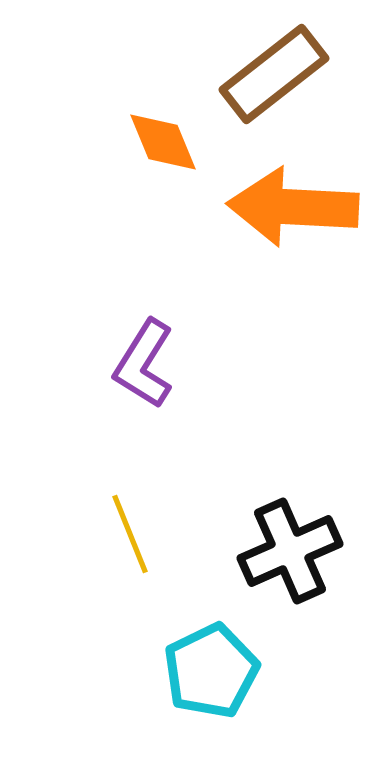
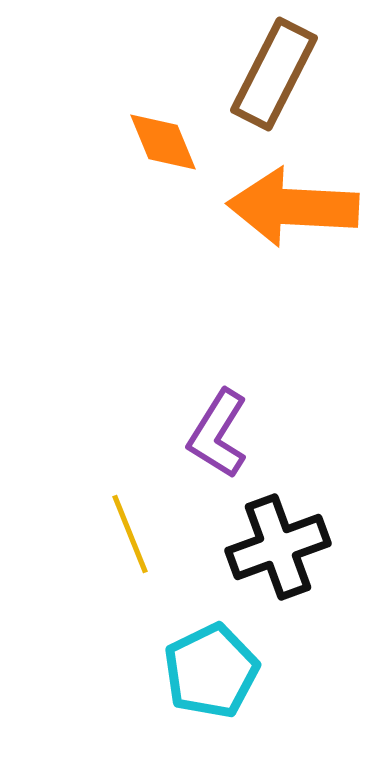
brown rectangle: rotated 25 degrees counterclockwise
purple L-shape: moved 74 px right, 70 px down
black cross: moved 12 px left, 4 px up; rotated 4 degrees clockwise
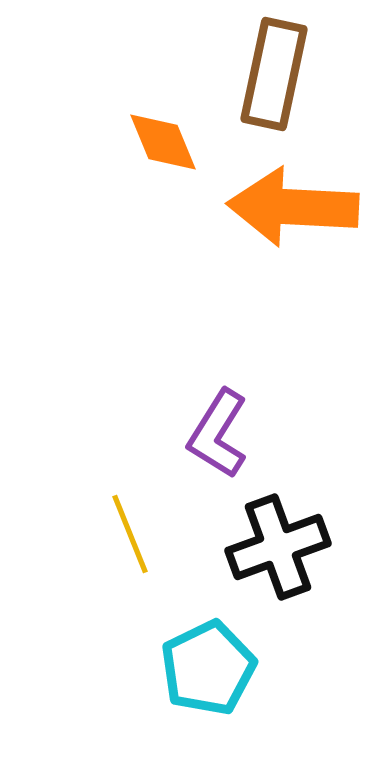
brown rectangle: rotated 15 degrees counterclockwise
cyan pentagon: moved 3 px left, 3 px up
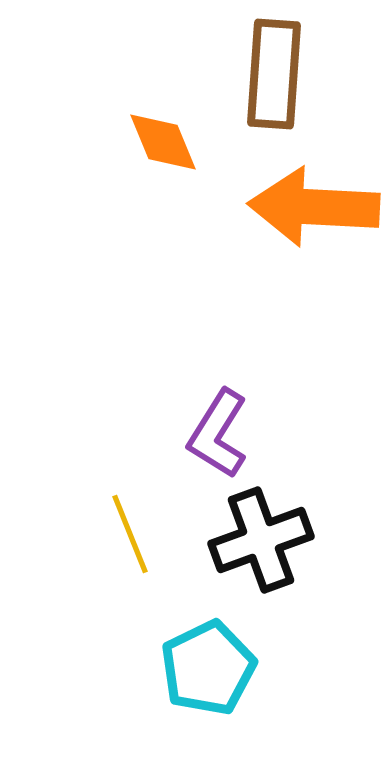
brown rectangle: rotated 8 degrees counterclockwise
orange arrow: moved 21 px right
black cross: moved 17 px left, 7 px up
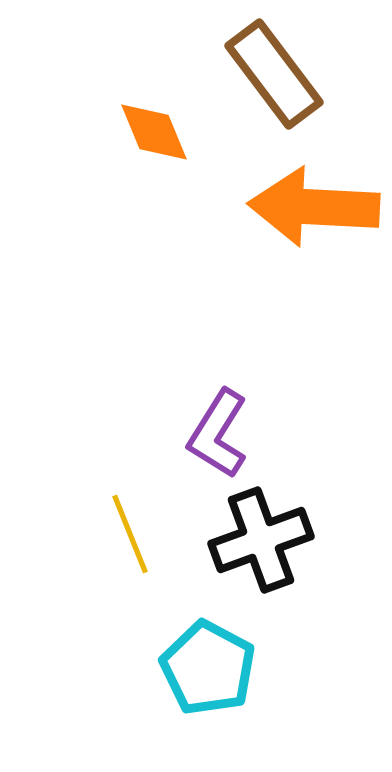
brown rectangle: rotated 41 degrees counterclockwise
orange diamond: moved 9 px left, 10 px up
cyan pentagon: rotated 18 degrees counterclockwise
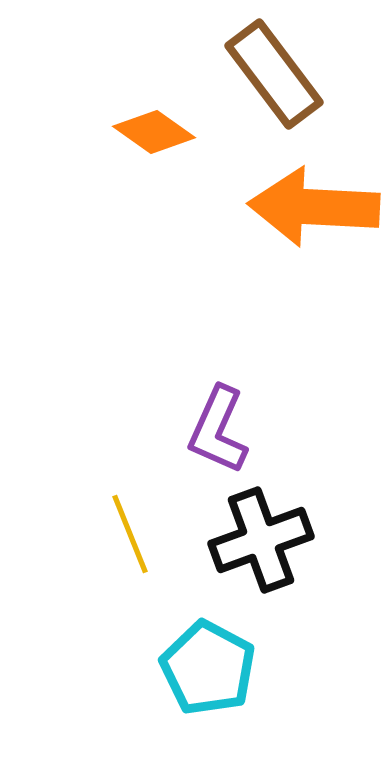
orange diamond: rotated 32 degrees counterclockwise
purple L-shape: moved 4 px up; rotated 8 degrees counterclockwise
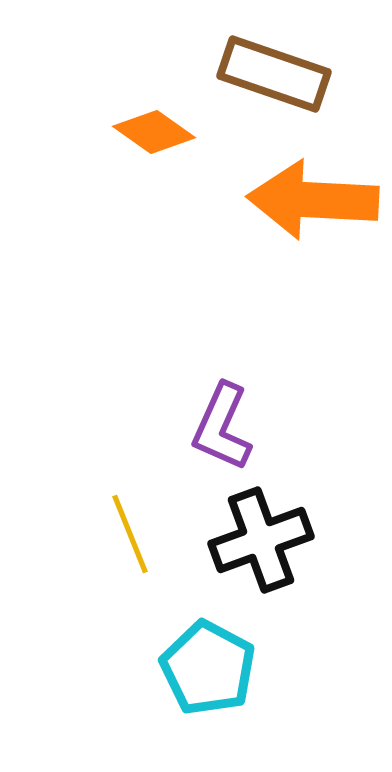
brown rectangle: rotated 34 degrees counterclockwise
orange arrow: moved 1 px left, 7 px up
purple L-shape: moved 4 px right, 3 px up
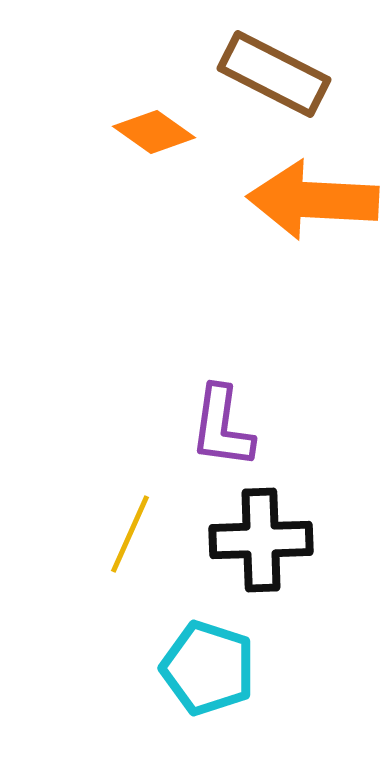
brown rectangle: rotated 8 degrees clockwise
purple L-shape: rotated 16 degrees counterclockwise
yellow line: rotated 46 degrees clockwise
black cross: rotated 18 degrees clockwise
cyan pentagon: rotated 10 degrees counterclockwise
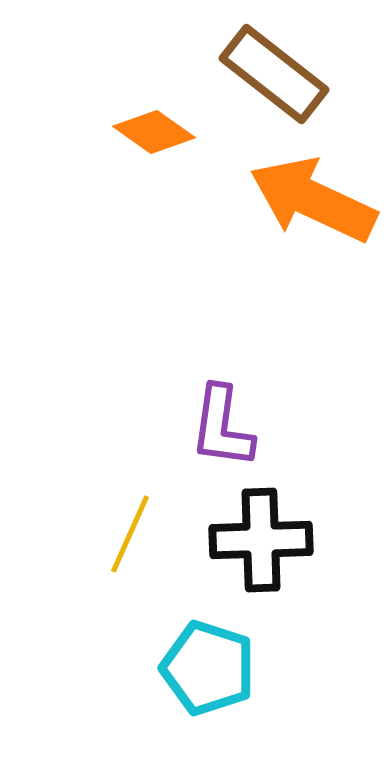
brown rectangle: rotated 11 degrees clockwise
orange arrow: rotated 22 degrees clockwise
